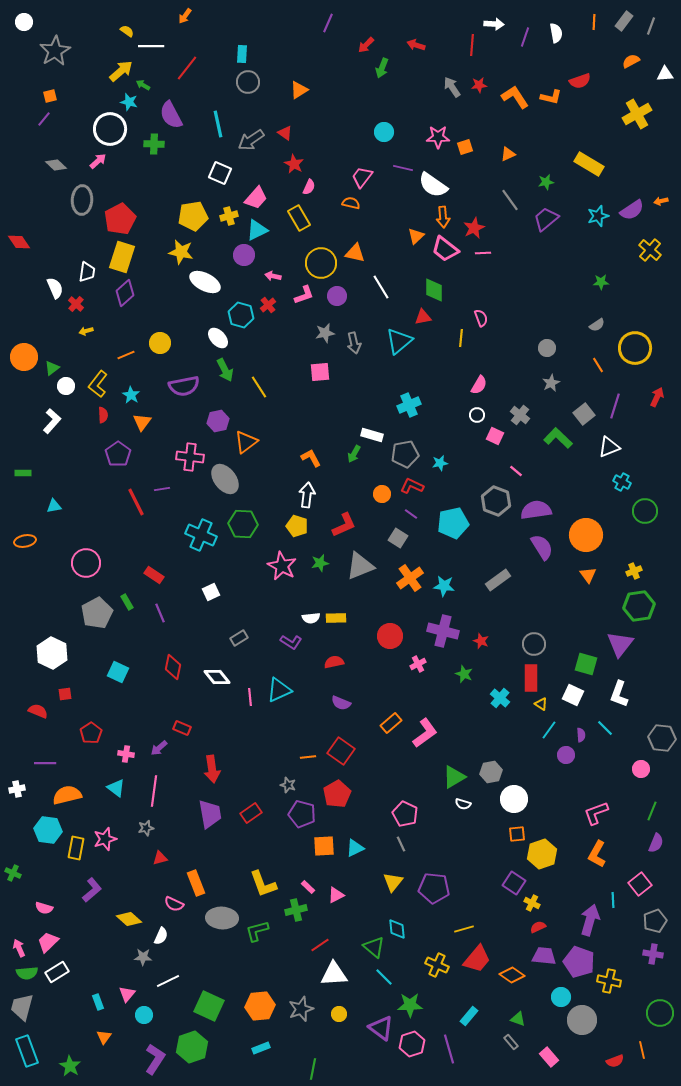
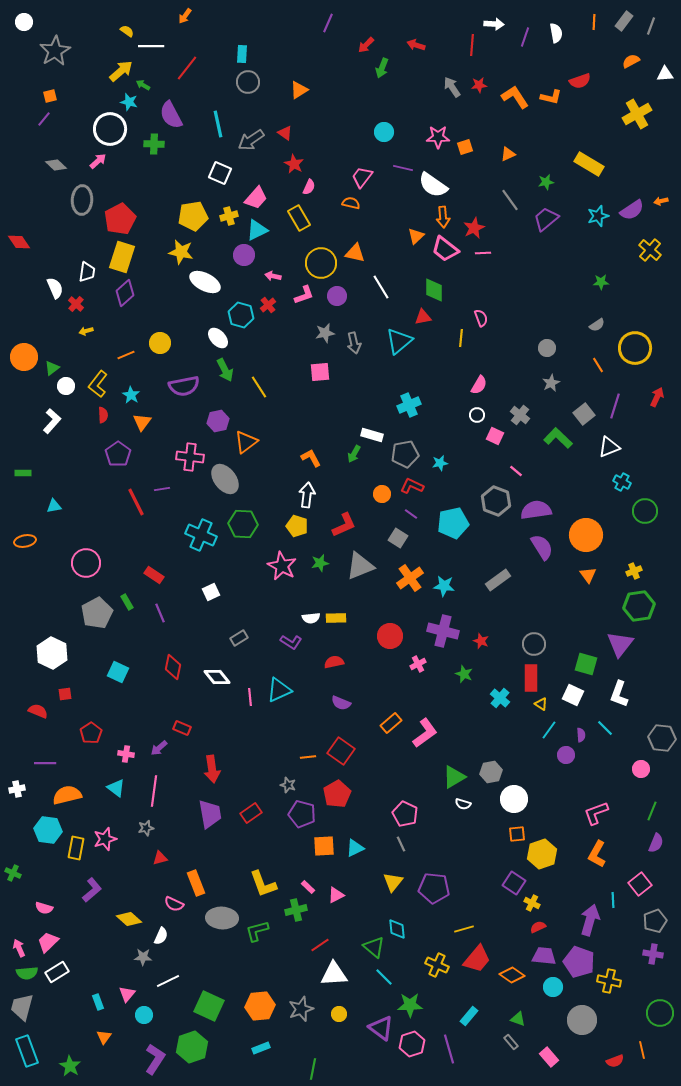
cyan circle at (561, 997): moved 8 px left, 10 px up
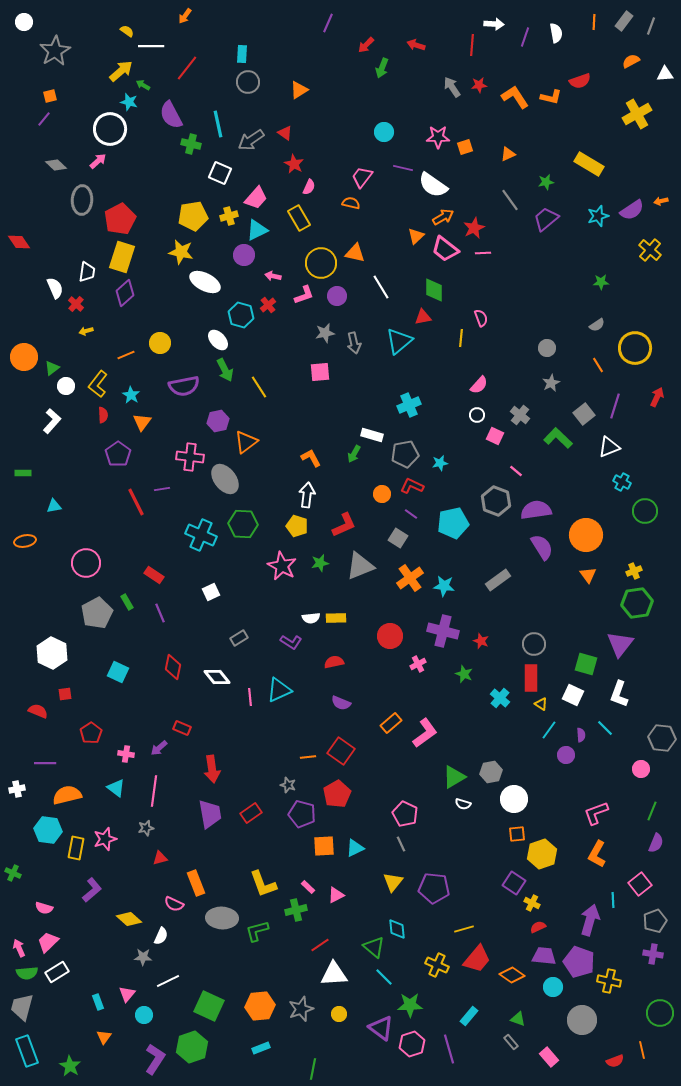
green cross at (154, 144): moved 37 px right; rotated 12 degrees clockwise
orange arrow at (443, 217): rotated 115 degrees counterclockwise
white ellipse at (218, 338): moved 2 px down
pink semicircle at (479, 385): rotated 12 degrees clockwise
green hexagon at (639, 606): moved 2 px left, 3 px up
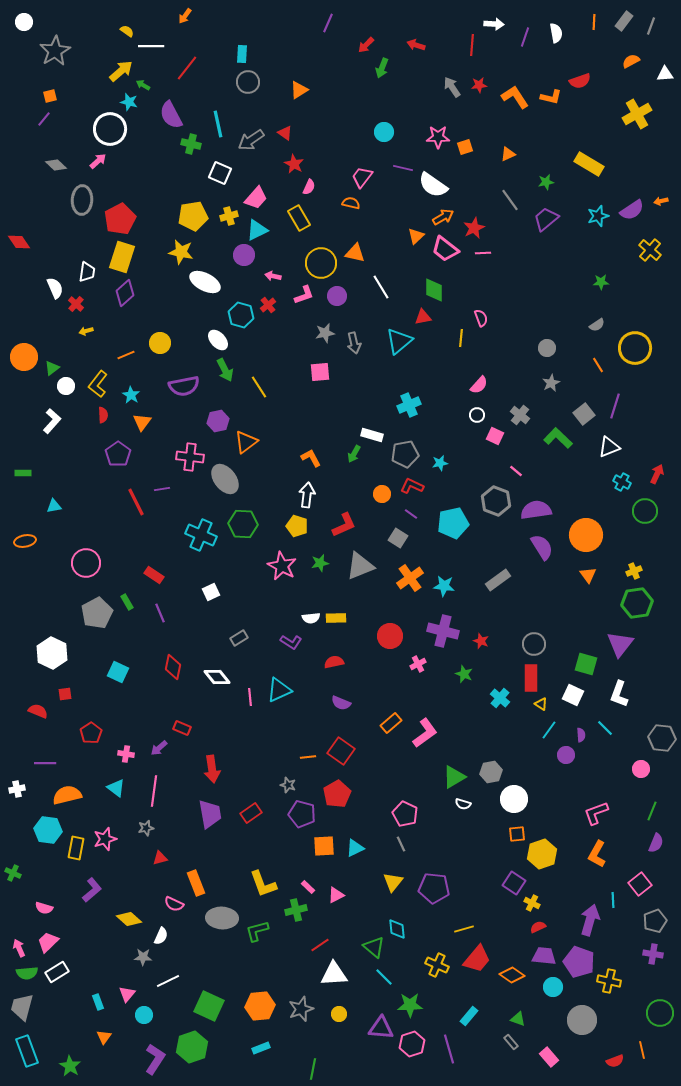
red arrow at (657, 397): moved 77 px down
purple triangle at (381, 1028): rotated 32 degrees counterclockwise
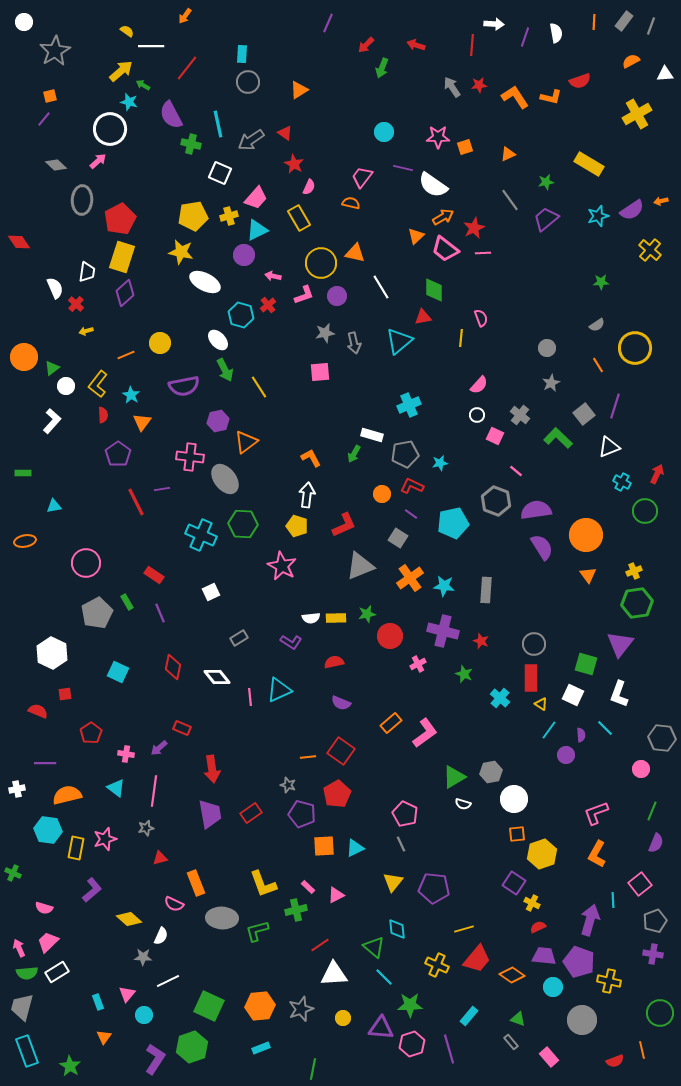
green star at (320, 563): moved 47 px right, 51 px down
gray rectangle at (498, 580): moved 12 px left, 10 px down; rotated 50 degrees counterclockwise
yellow circle at (339, 1014): moved 4 px right, 4 px down
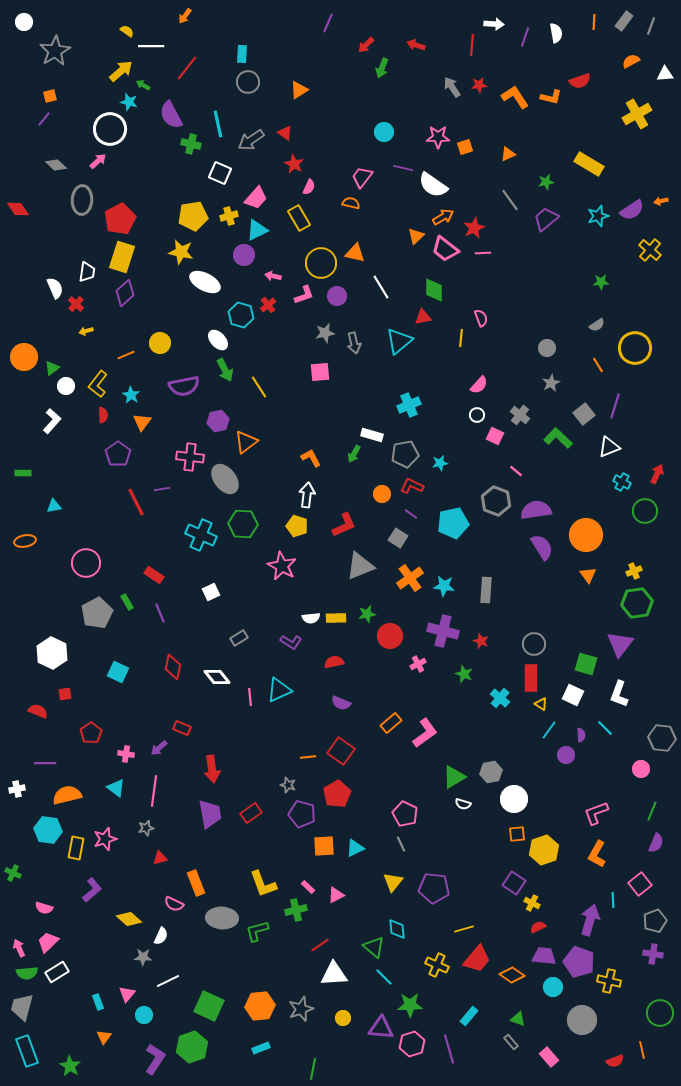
red diamond at (19, 242): moved 1 px left, 33 px up
yellow hexagon at (542, 854): moved 2 px right, 4 px up
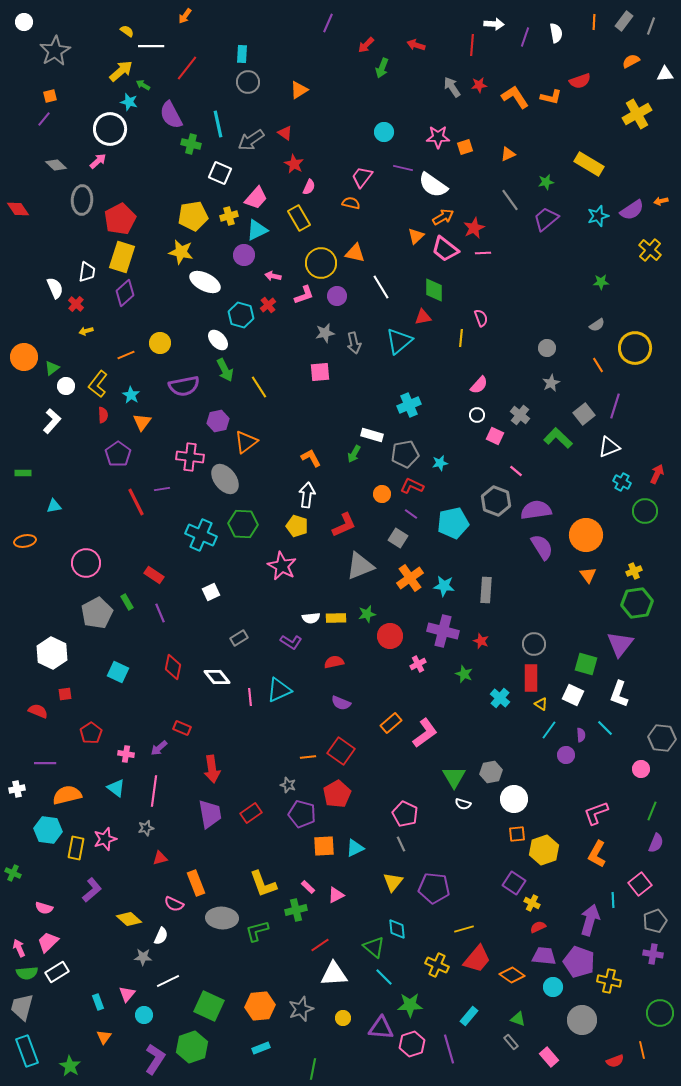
green triangle at (454, 777): rotated 30 degrees counterclockwise
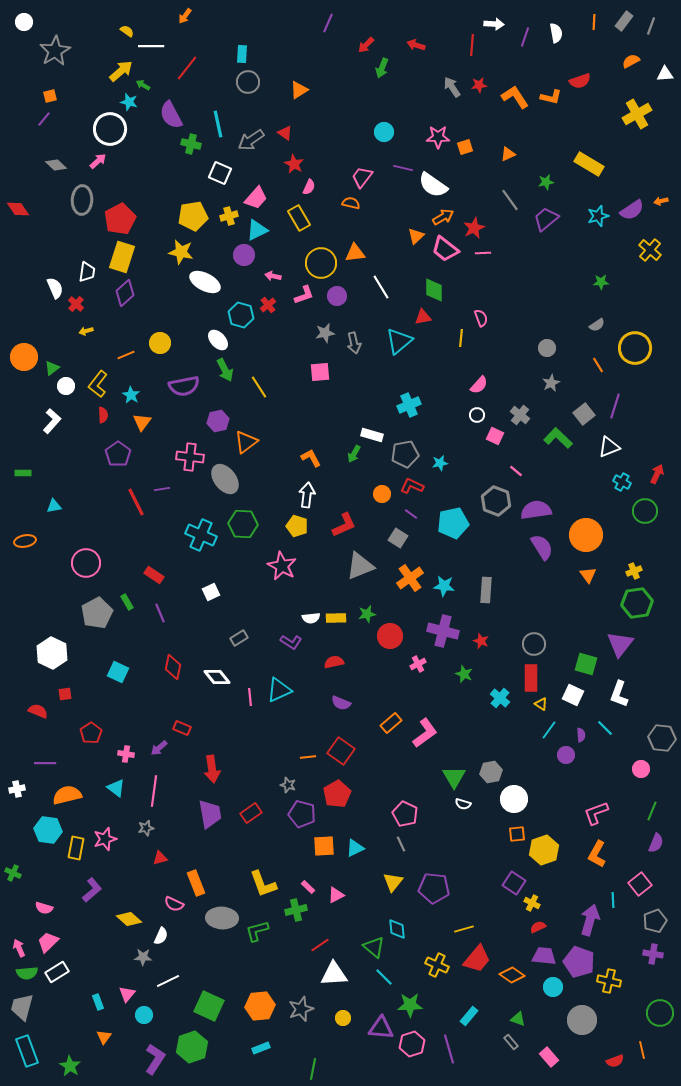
orange triangle at (355, 253): rotated 20 degrees counterclockwise
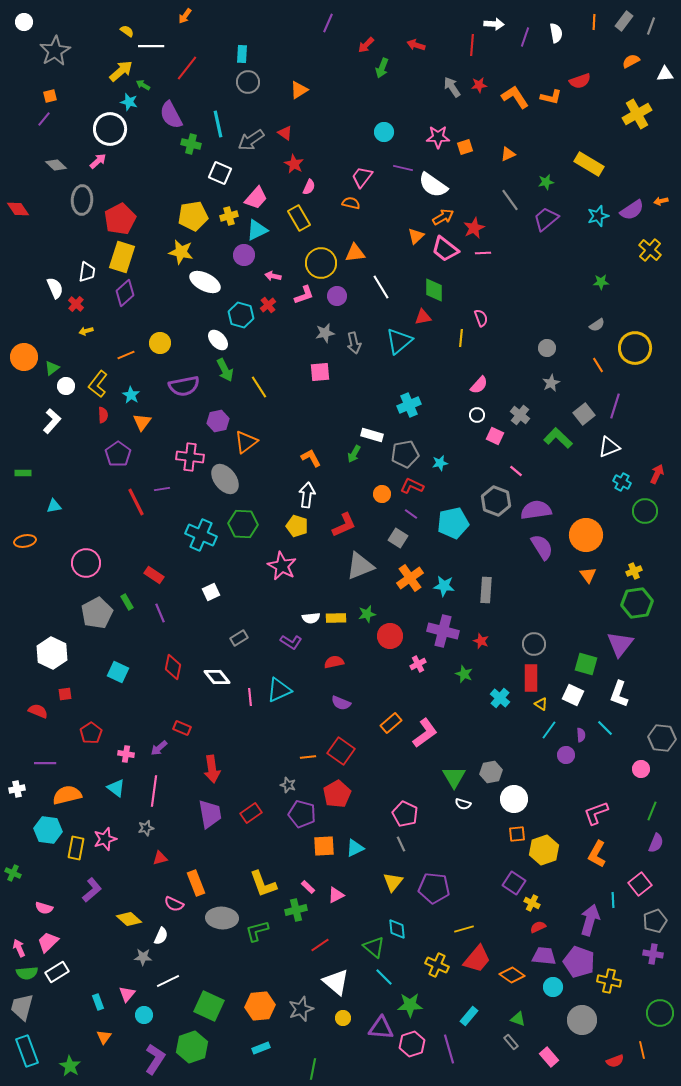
white triangle at (334, 974): moved 2 px right, 8 px down; rotated 44 degrees clockwise
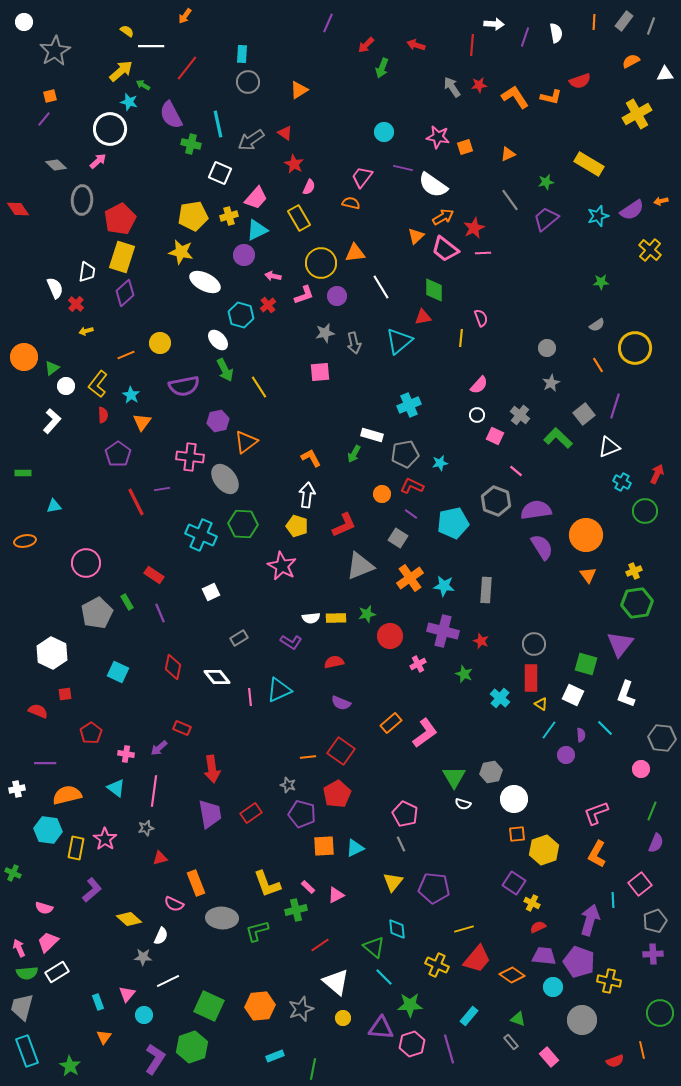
pink star at (438, 137): rotated 10 degrees clockwise
white L-shape at (619, 694): moved 7 px right
pink star at (105, 839): rotated 20 degrees counterclockwise
yellow L-shape at (263, 884): moved 4 px right
purple cross at (653, 954): rotated 12 degrees counterclockwise
cyan rectangle at (261, 1048): moved 14 px right, 8 px down
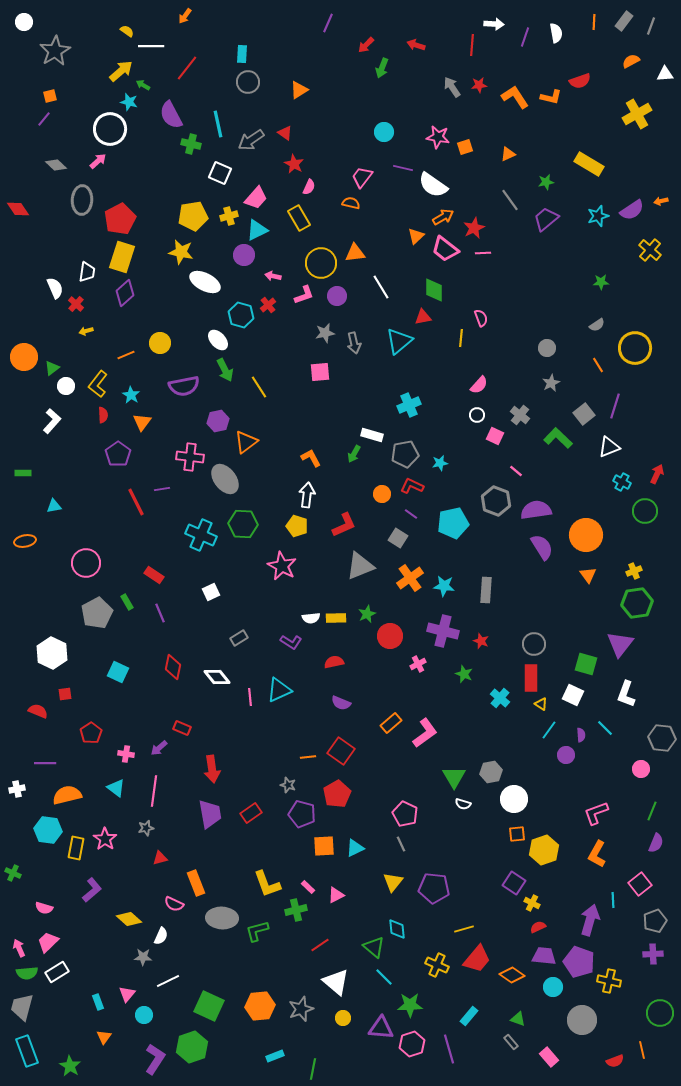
green star at (367, 614): rotated 12 degrees counterclockwise
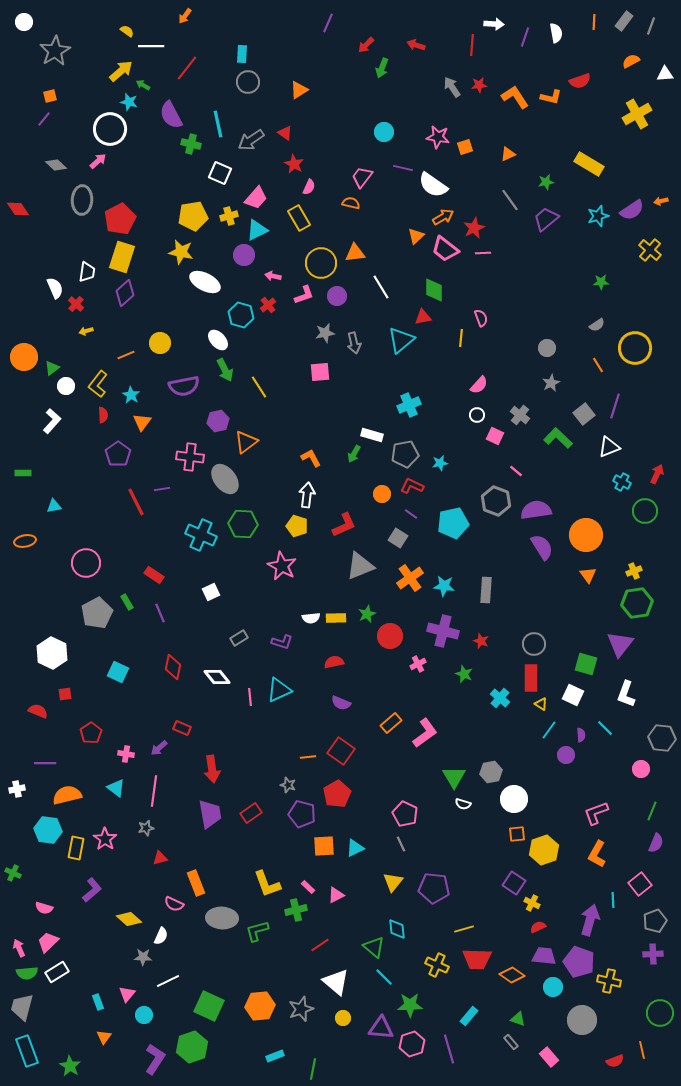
cyan triangle at (399, 341): moved 2 px right, 1 px up
purple L-shape at (291, 642): moved 9 px left; rotated 15 degrees counterclockwise
red trapezoid at (477, 959): rotated 52 degrees clockwise
